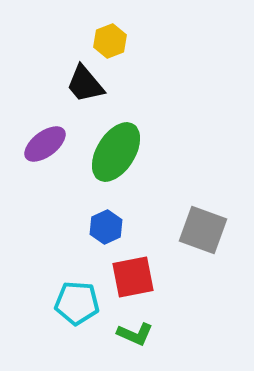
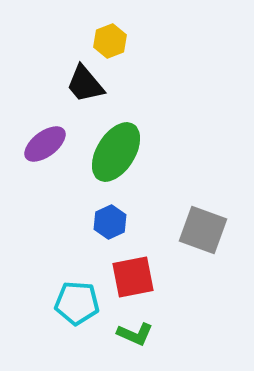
blue hexagon: moved 4 px right, 5 px up
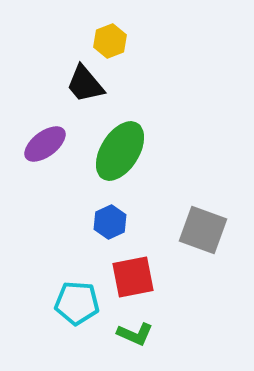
green ellipse: moved 4 px right, 1 px up
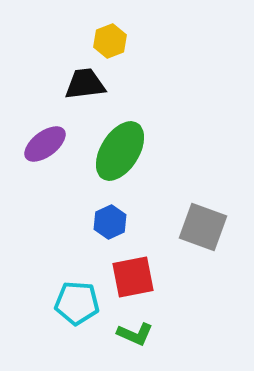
black trapezoid: rotated 123 degrees clockwise
gray square: moved 3 px up
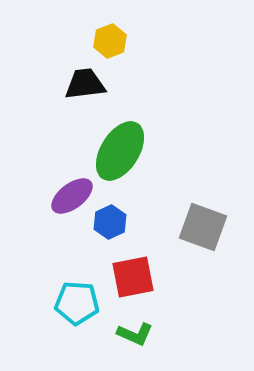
purple ellipse: moved 27 px right, 52 px down
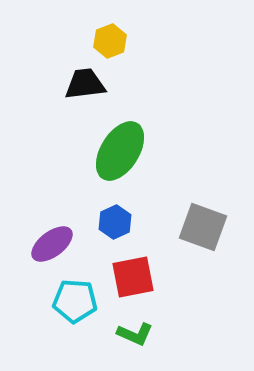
purple ellipse: moved 20 px left, 48 px down
blue hexagon: moved 5 px right
cyan pentagon: moved 2 px left, 2 px up
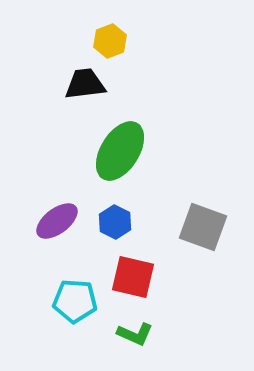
blue hexagon: rotated 8 degrees counterclockwise
purple ellipse: moved 5 px right, 23 px up
red square: rotated 24 degrees clockwise
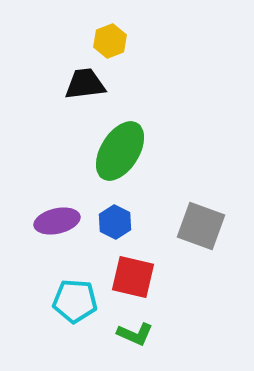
purple ellipse: rotated 24 degrees clockwise
gray square: moved 2 px left, 1 px up
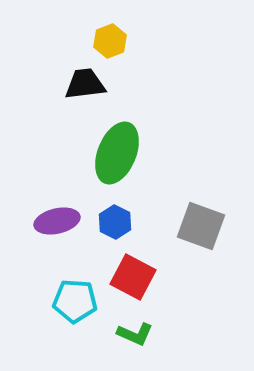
green ellipse: moved 3 px left, 2 px down; rotated 10 degrees counterclockwise
red square: rotated 15 degrees clockwise
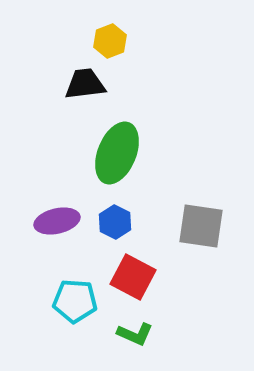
gray square: rotated 12 degrees counterclockwise
